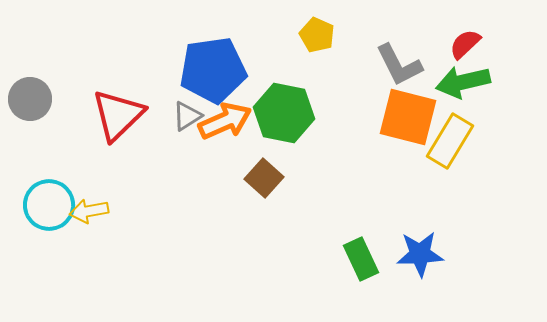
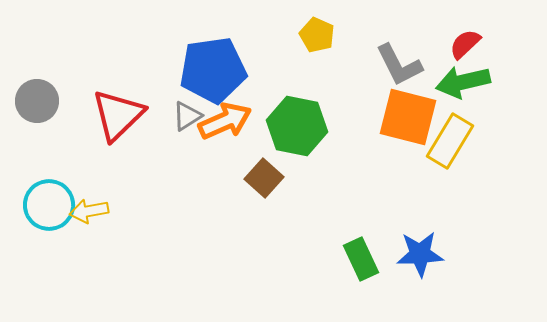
gray circle: moved 7 px right, 2 px down
green hexagon: moved 13 px right, 13 px down
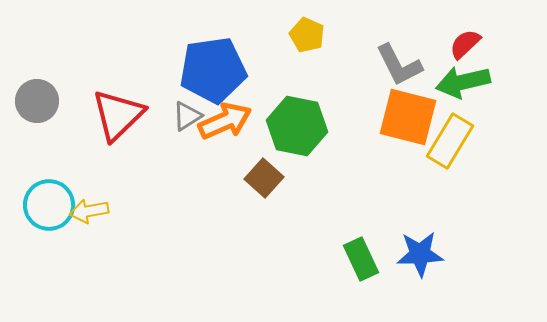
yellow pentagon: moved 10 px left
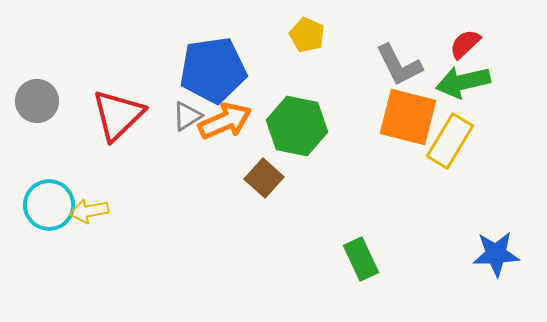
blue star: moved 76 px right
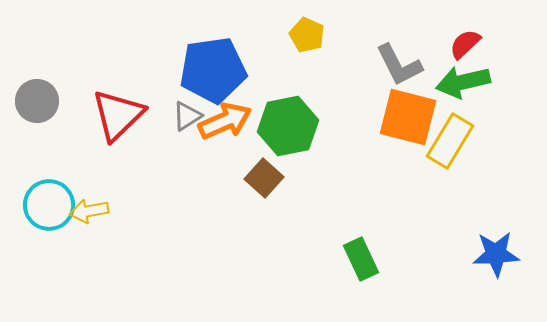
green hexagon: moved 9 px left; rotated 22 degrees counterclockwise
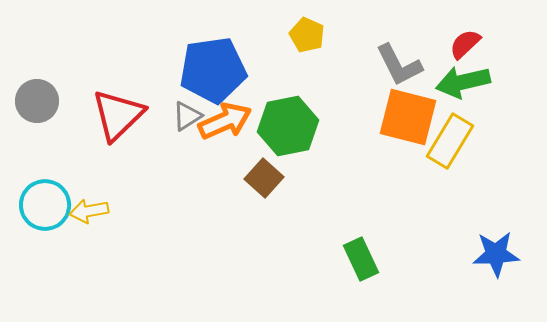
cyan circle: moved 4 px left
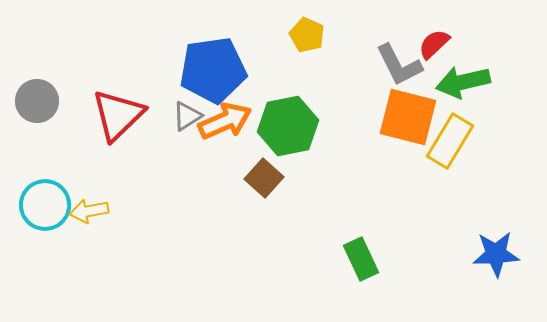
red semicircle: moved 31 px left
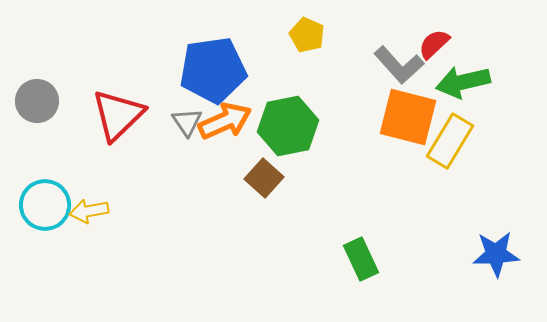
gray L-shape: rotated 15 degrees counterclockwise
gray triangle: moved 6 px down; rotated 32 degrees counterclockwise
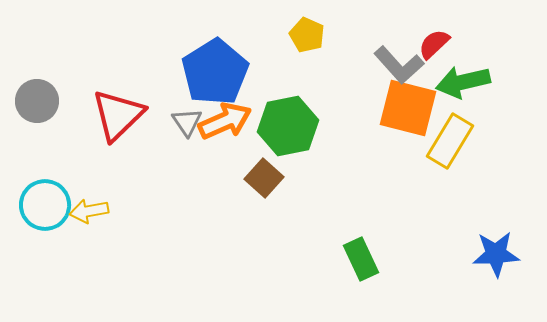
blue pentagon: moved 2 px right, 2 px down; rotated 24 degrees counterclockwise
orange square: moved 9 px up
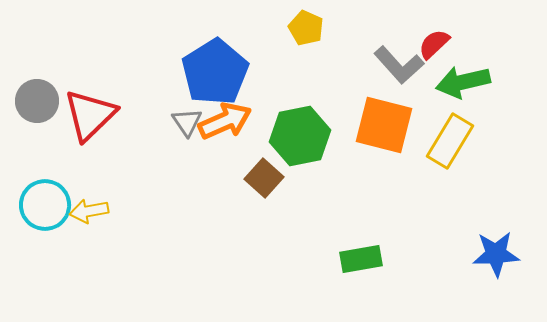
yellow pentagon: moved 1 px left, 7 px up
orange square: moved 24 px left, 17 px down
red triangle: moved 28 px left
green hexagon: moved 12 px right, 10 px down
green rectangle: rotated 75 degrees counterclockwise
